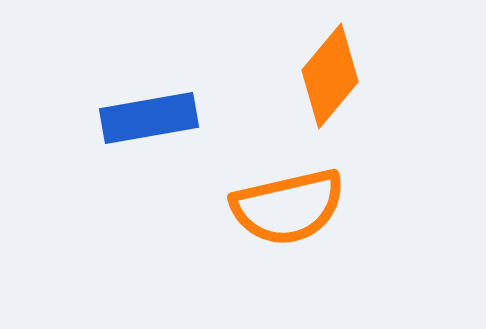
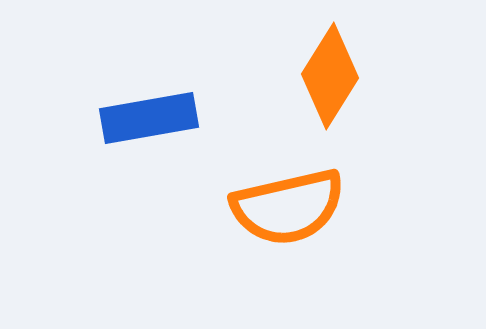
orange diamond: rotated 8 degrees counterclockwise
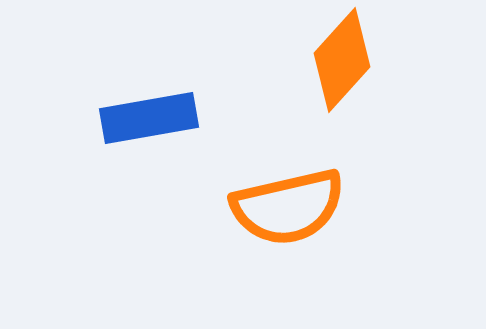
orange diamond: moved 12 px right, 16 px up; rotated 10 degrees clockwise
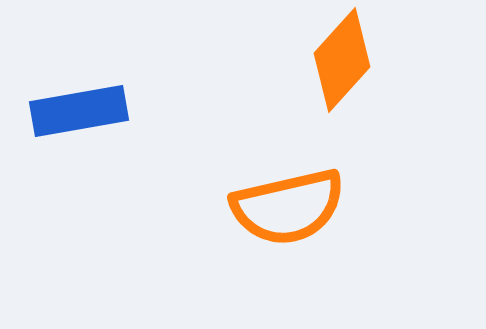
blue rectangle: moved 70 px left, 7 px up
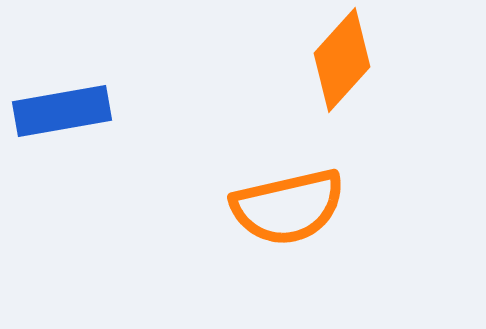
blue rectangle: moved 17 px left
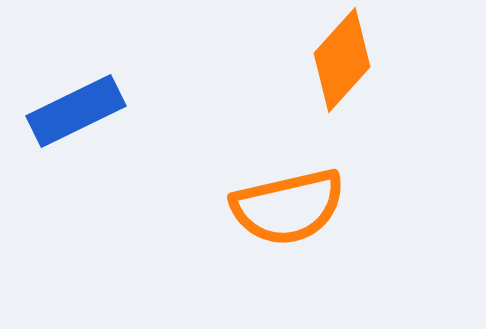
blue rectangle: moved 14 px right; rotated 16 degrees counterclockwise
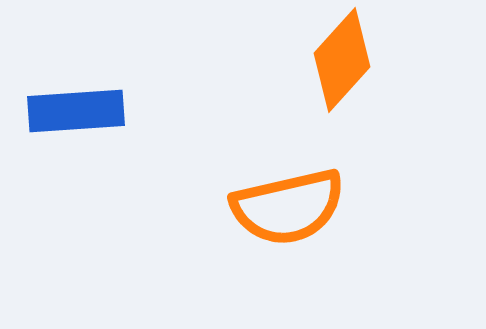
blue rectangle: rotated 22 degrees clockwise
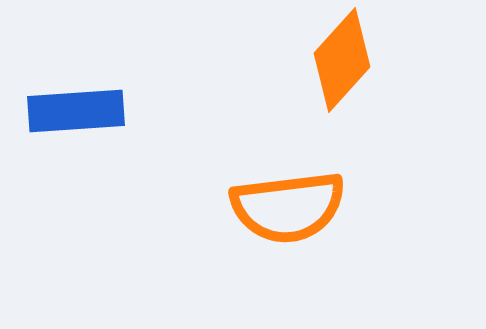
orange semicircle: rotated 6 degrees clockwise
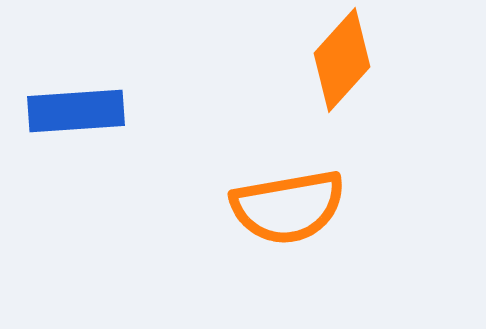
orange semicircle: rotated 3 degrees counterclockwise
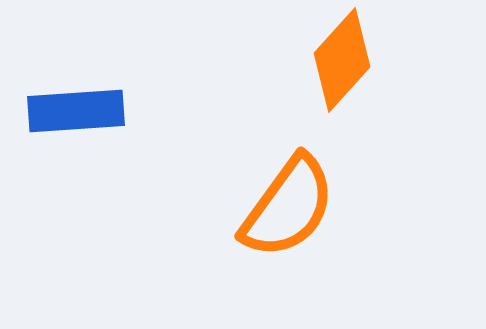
orange semicircle: rotated 44 degrees counterclockwise
